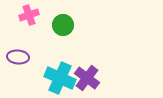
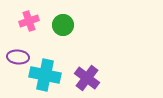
pink cross: moved 6 px down
cyan cross: moved 15 px left, 3 px up; rotated 12 degrees counterclockwise
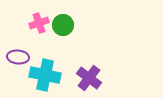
pink cross: moved 10 px right, 2 px down
purple cross: moved 2 px right
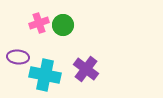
purple cross: moved 3 px left, 9 px up
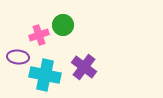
pink cross: moved 12 px down
purple cross: moved 2 px left, 2 px up
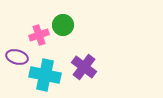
purple ellipse: moved 1 px left; rotated 10 degrees clockwise
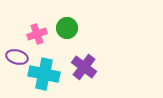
green circle: moved 4 px right, 3 px down
pink cross: moved 2 px left, 1 px up
cyan cross: moved 1 px left, 1 px up
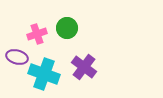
cyan cross: rotated 8 degrees clockwise
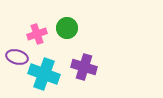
purple cross: rotated 20 degrees counterclockwise
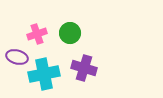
green circle: moved 3 px right, 5 px down
purple cross: moved 1 px down
cyan cross: rotated 32 degrees counterclockwise
